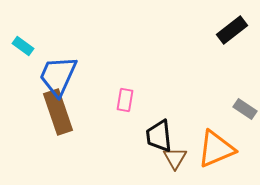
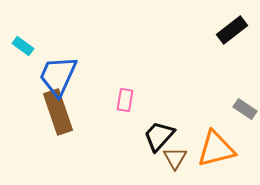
black trapezoid: rotated 48 degrees clockwise
orange triangle: rotated 9 degrees clockwise
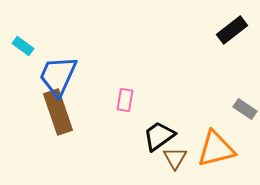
black trapezoid: rotated 12 degrees clockwise
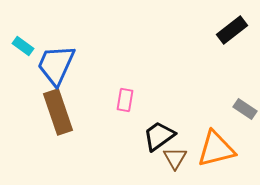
blue trapezoid: moved 2 px left, 11 px up
